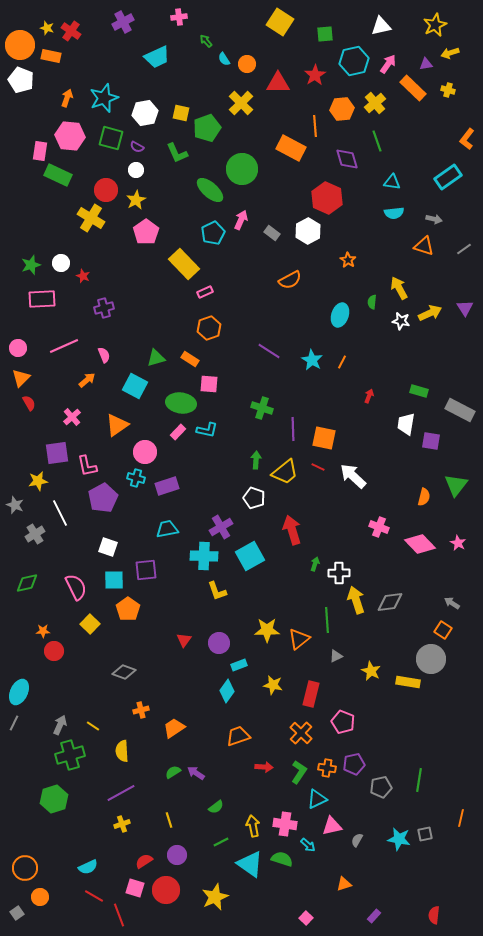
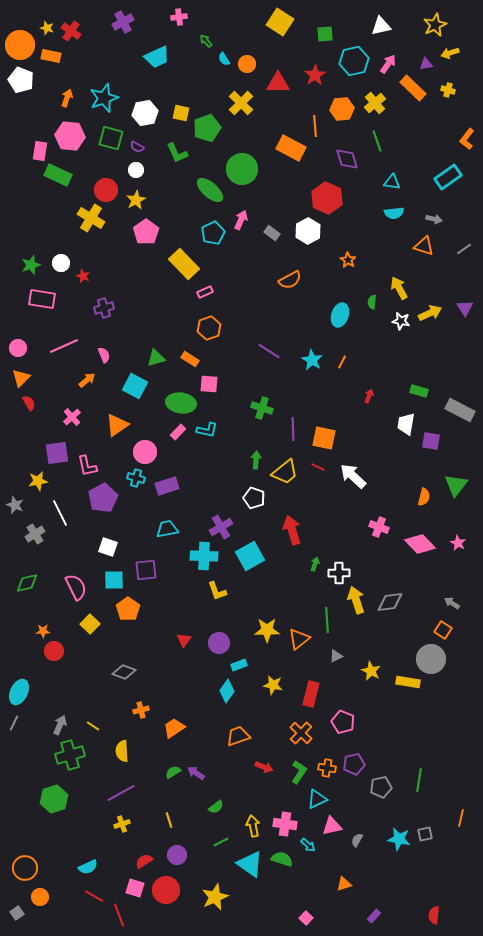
pink rectangle at (42, 299): rotated 12 degrees clockwise
red arrow at (264, 767): rotated 18 degrees clockwise
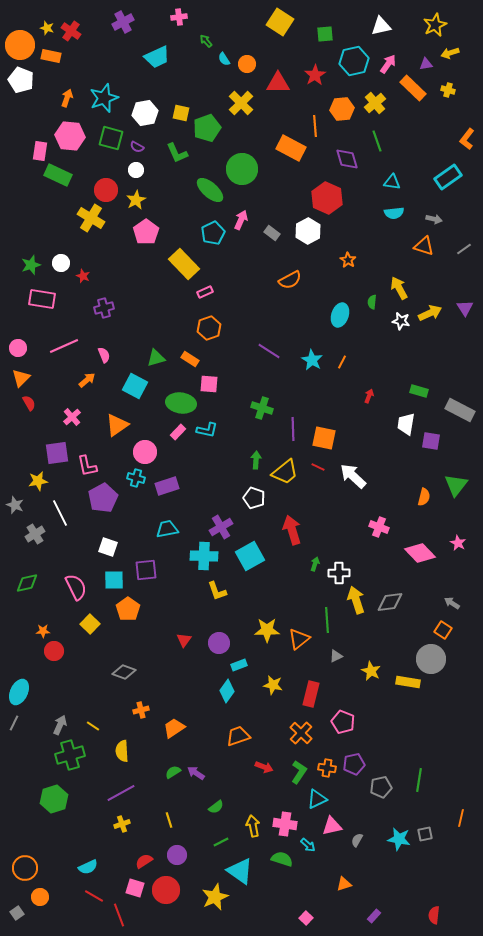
pink diamond at (420, 544): moved 9 px down
cyan triangle at (250, 864): moved 10 px left, 7 px down
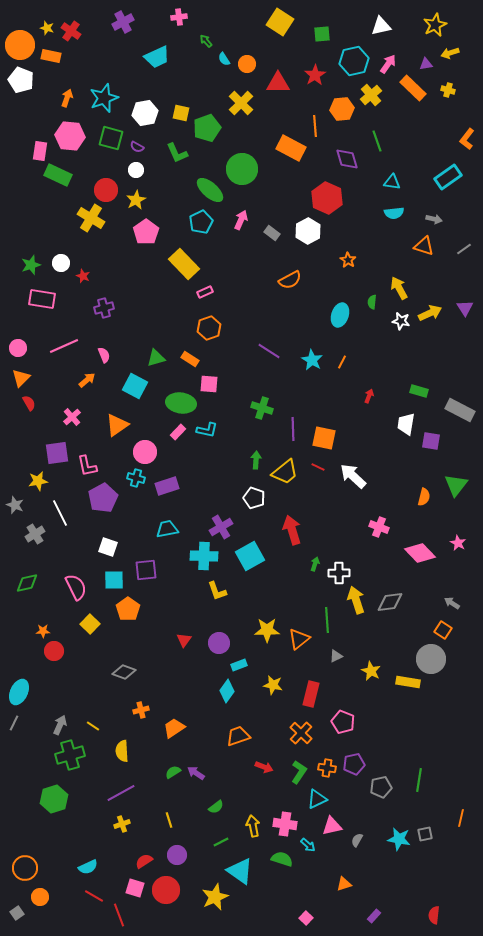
green square at (325, 34): moved 3 px left
yellow cross at (375, 103): moved 4 px left, 8 px up
cyan pentagon at (213, 233): moved 12 px left, 11 px up
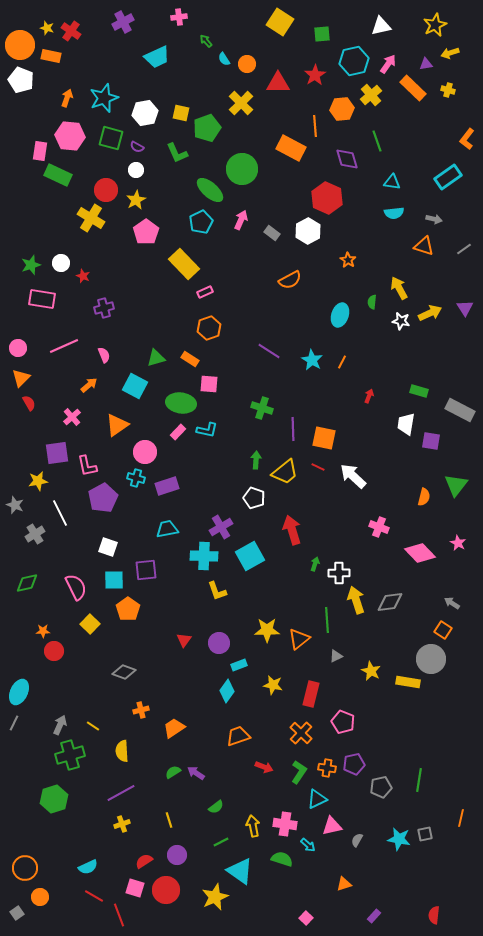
orange arrow at (87, 380): moved 2 px right, 5 px down
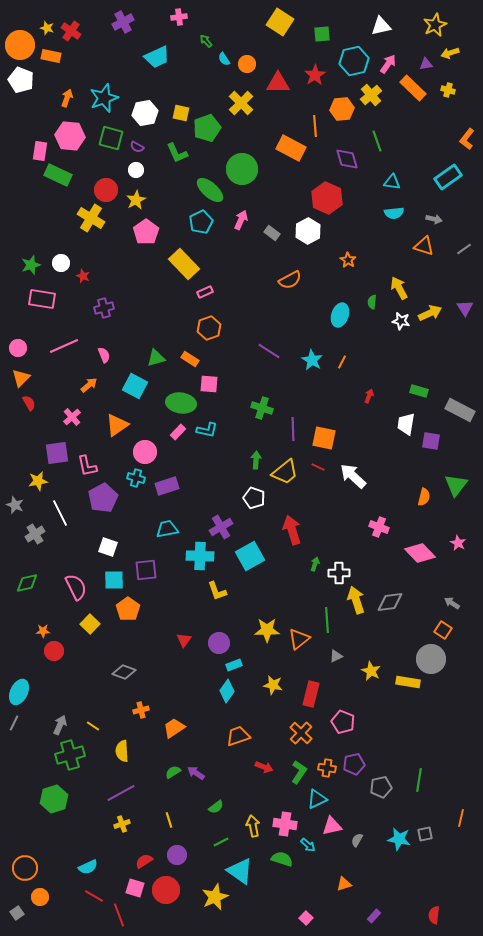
cyan cross at (204, 556): moved 4 px left
cyan rectangle at (239, 665): moved 5 px left
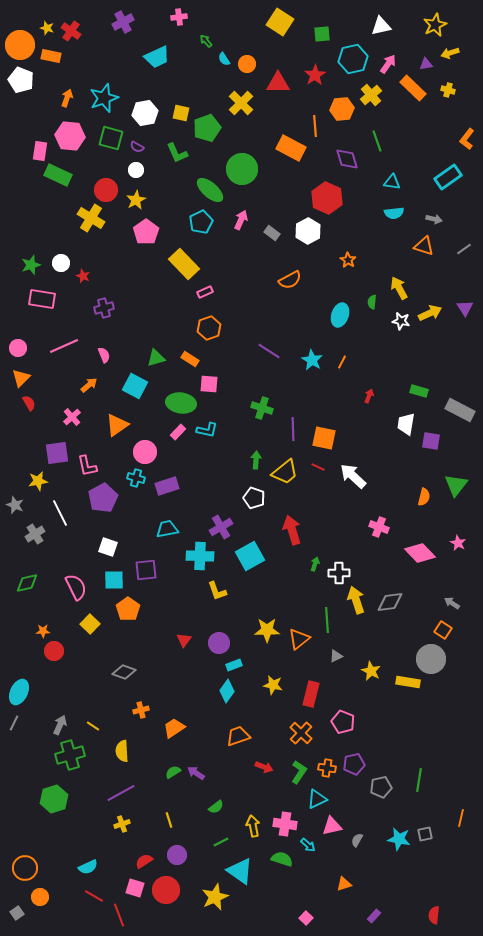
cyan hexagon at (354, 61): moved 1 px left, 2 px up
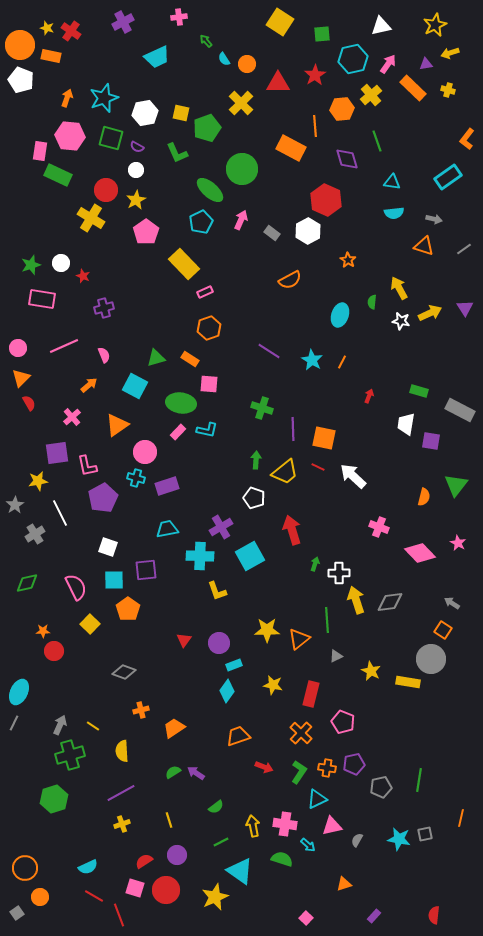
red hexagon at (327, 198): moved 1 px left, 2 px down
gray star at (15, 505): rotated 18 degrees clockwise
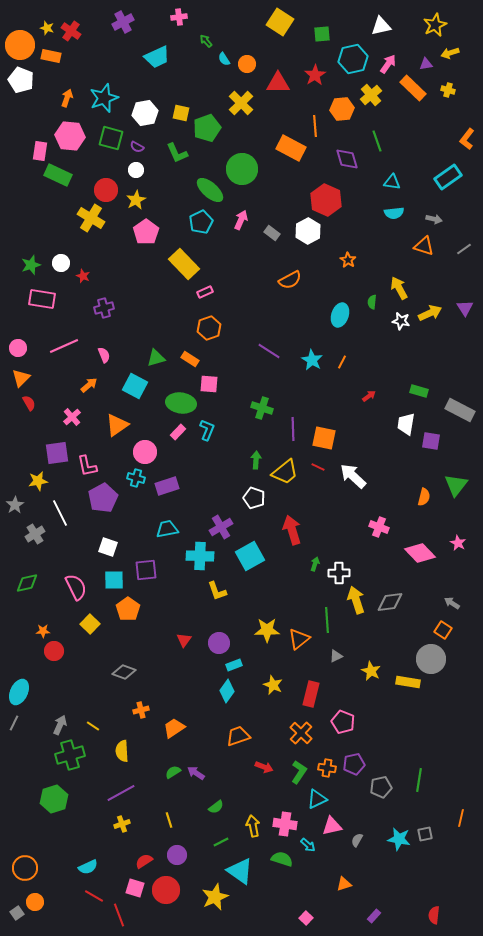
red arrow at (369, 396): rotated 32 degrees clockwise
cyan L-shape at (207, 430): rotated 80 degrees counterclockwise
yellow star at (273, 685): rotated 12 degrees clockwise
orange circle at (40, 897): moved 5 px left, 5 px down
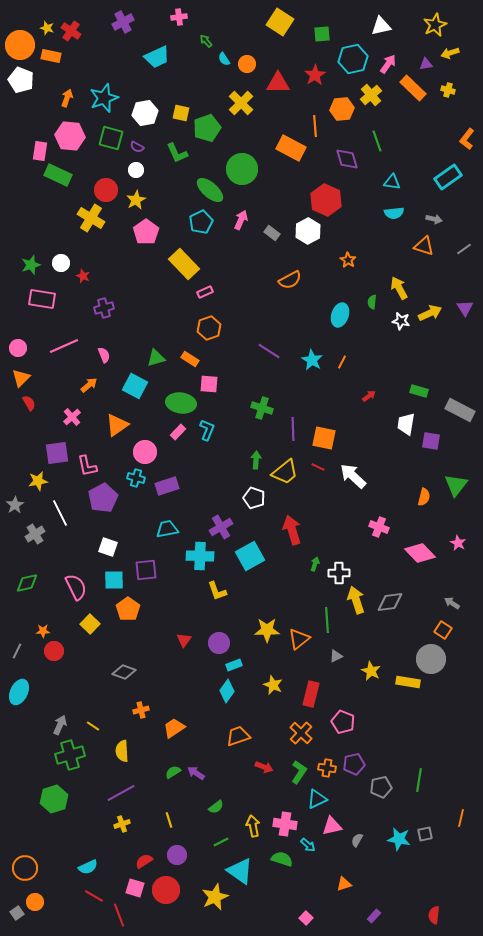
gray line at (14, 723): moved 3 px right, 72 px up
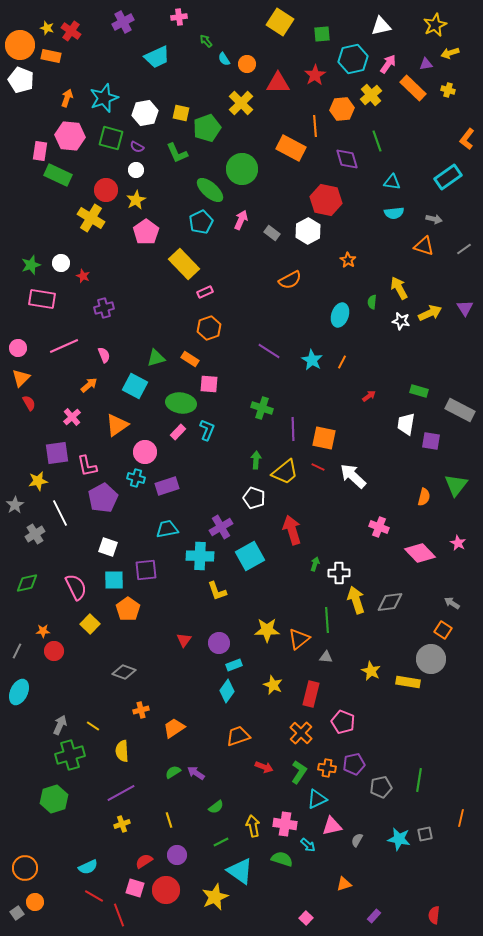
red hexagon at (326, 200): rotated 12 degrees counterclockwise
gray triangle at (336, 656): moved 10 px left, 1 px down; rotated 32 degrees clockwise
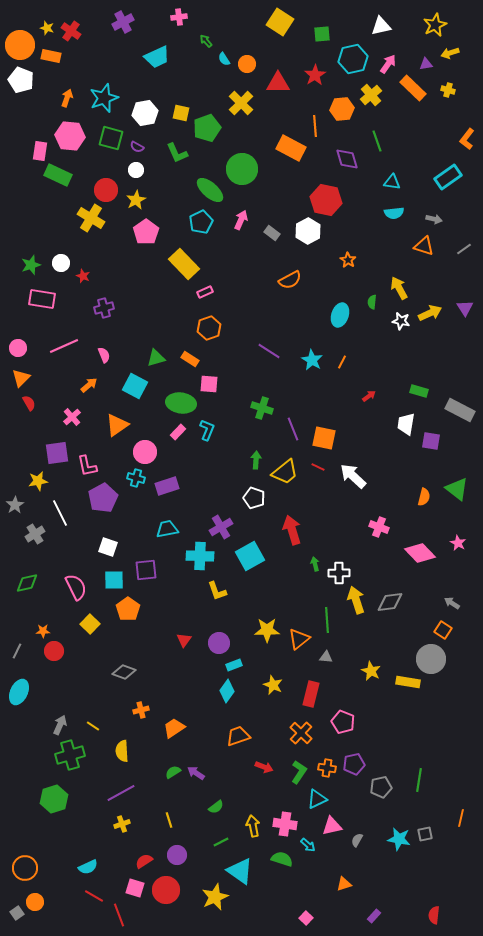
purple line at (293, 429): rotated 20 degrees counterclockwise
green triangle at (456, 485): moved 1 px right, 4 px down; rotated 30 degrees counterclockwise
green arrow at (315, 564): rotated 32 degrees counterclockwise
